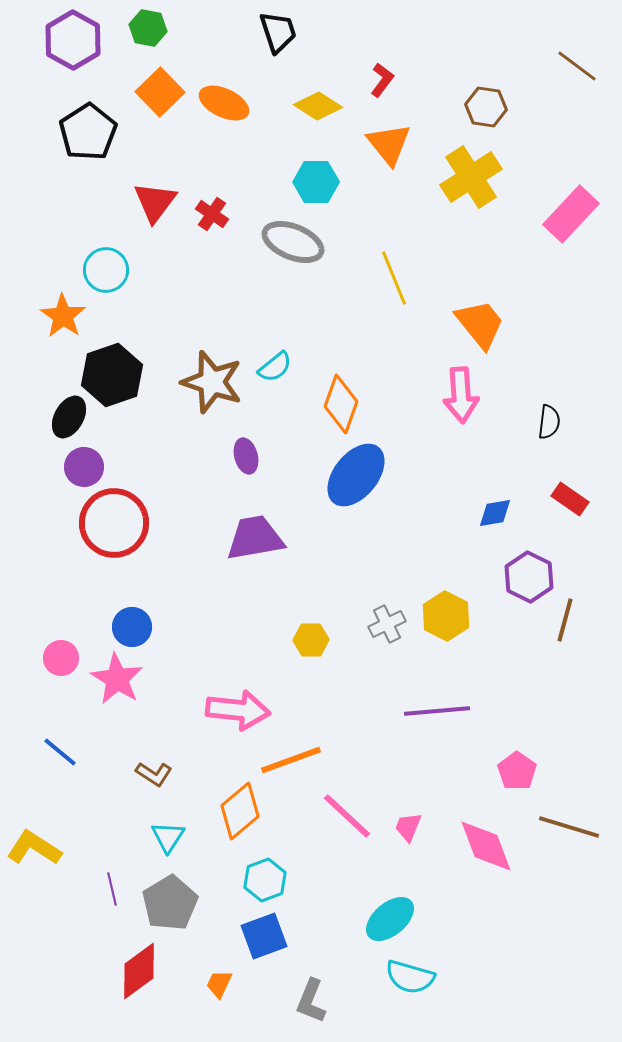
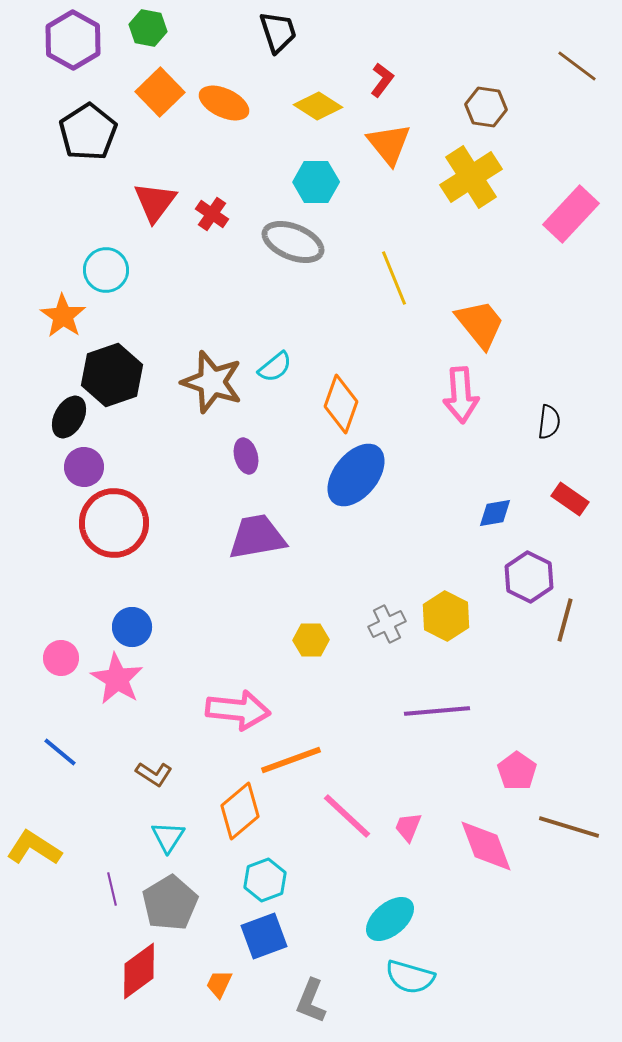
purple trapezoid at (255, 538): moved 2 px right, 1 px up
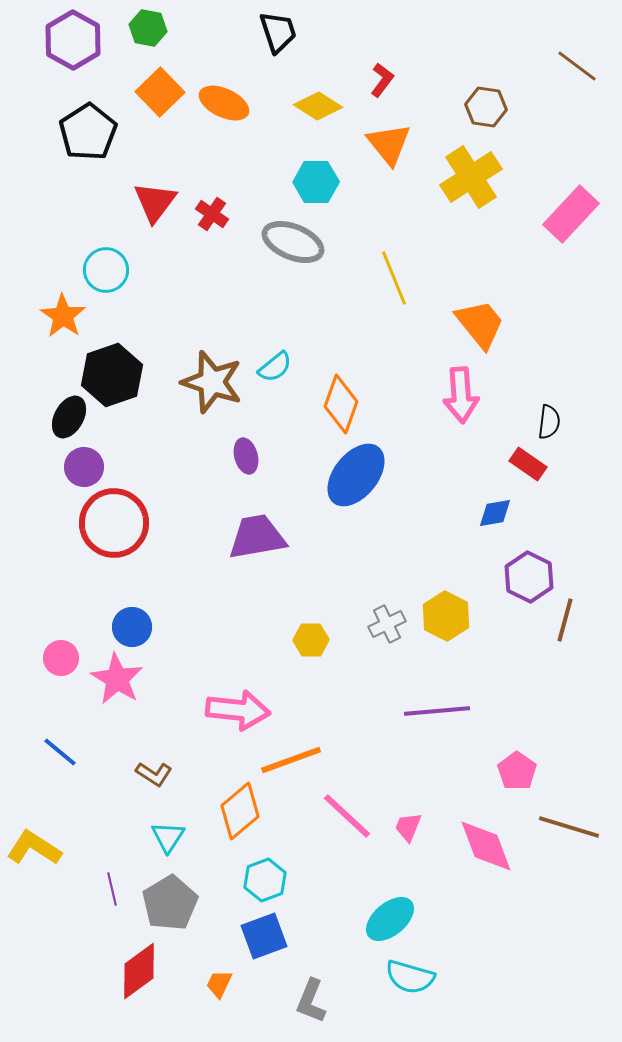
red rectangle at (570, 499): moved 42 px left, 35 px up
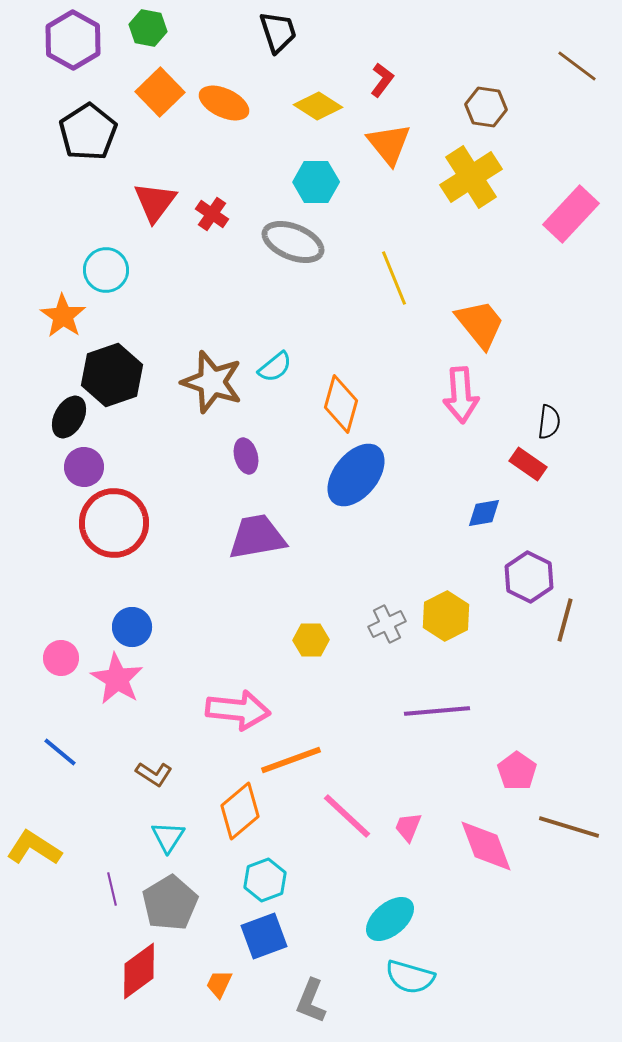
orange diamond at (341, 404): rotated 4 degrees counterclockwise
blue diamond at (495, 513): moved 11 px left
yellow hexagon at (446, 616): rotated 6 degrees clockwise
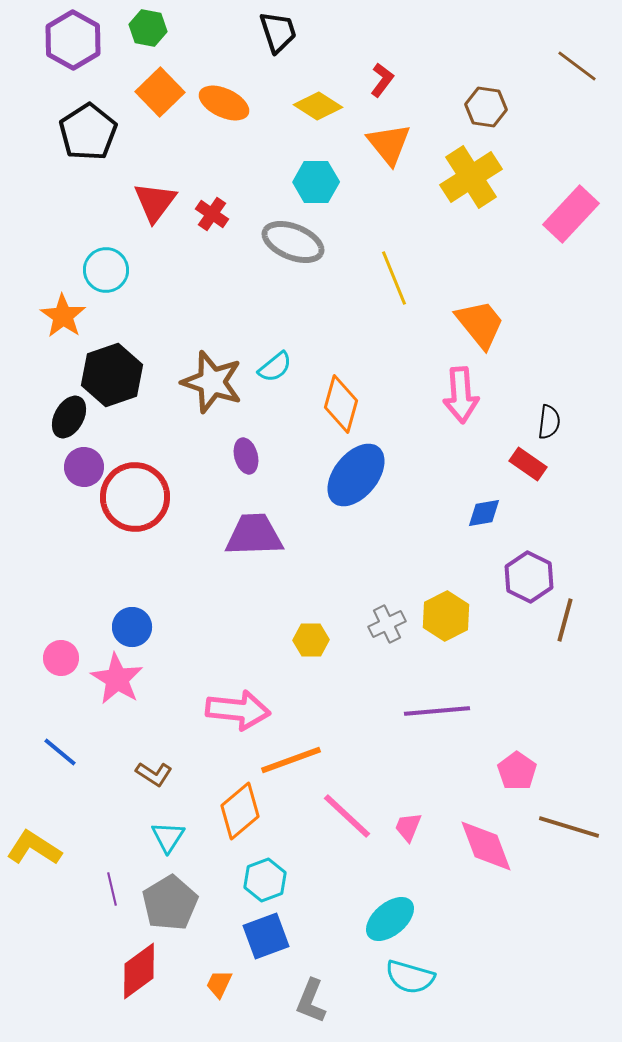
red circle at (114, 523): moved 21 px right, 26 px up
purple trapezoid at (257, 537): moved 3 px left, 2 px up; rotated 8 degrees clockwise
blue square at (264, 936): moved 2 px right
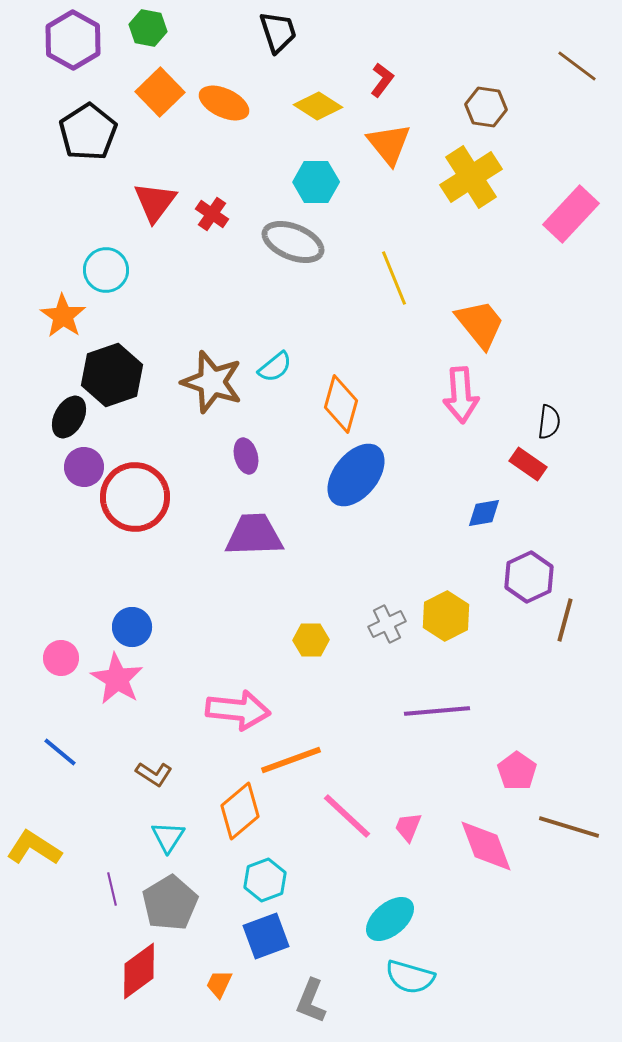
purple hexagon at (529, 577): rotated 9 degrees clockwise
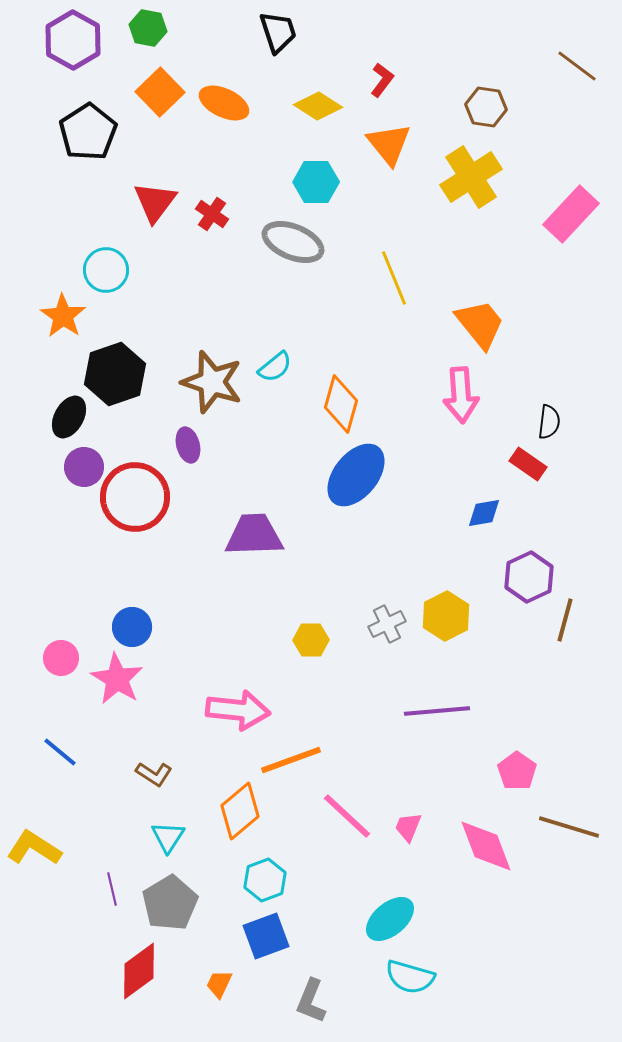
black hexagon at (112, 375): moved 3 px right, 1 px up
purple ellipse at (246, 456): moved 58 px left, 11 px up
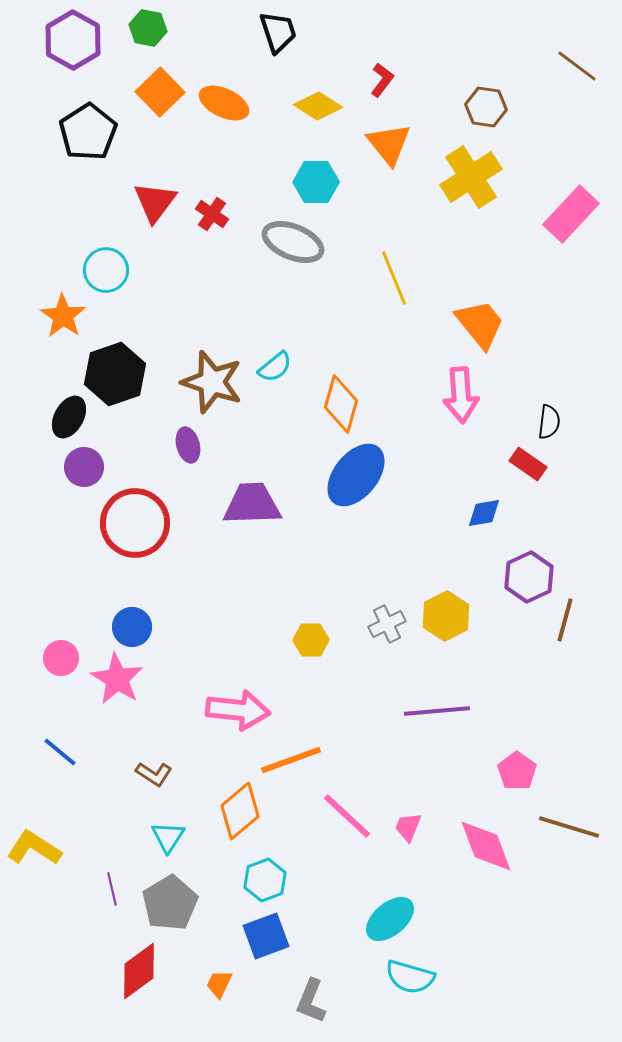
red circle at (135, 497): moved 26 px down
purple trapezoid at (254, 535): moved 2 px left, 31 px up
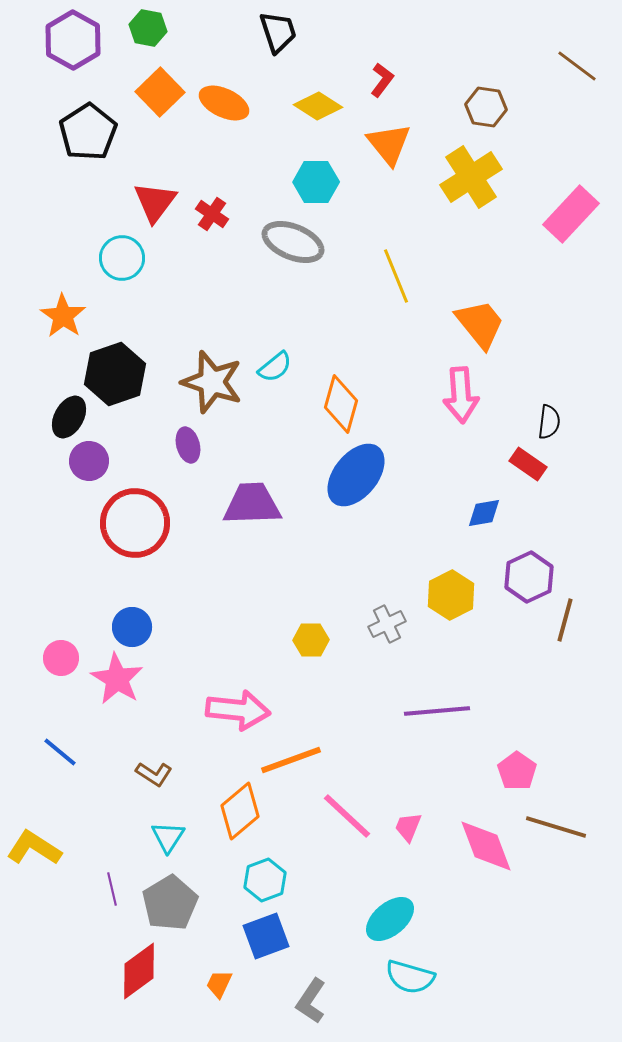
cyan circle at (106, 270): moved 16 px right, 12 px up
yellow line at (394, 278): moved 2 px right, 2 px up
purple circle at (84, 467): moved 5 px right, 6 px up
yellow hexagon at (446, 616): moved 5 px right, 21 px up
brown line at (569, 827): moved 13 px left
gray L-shape at (311, 1001): rotated 12 degrees clockwise
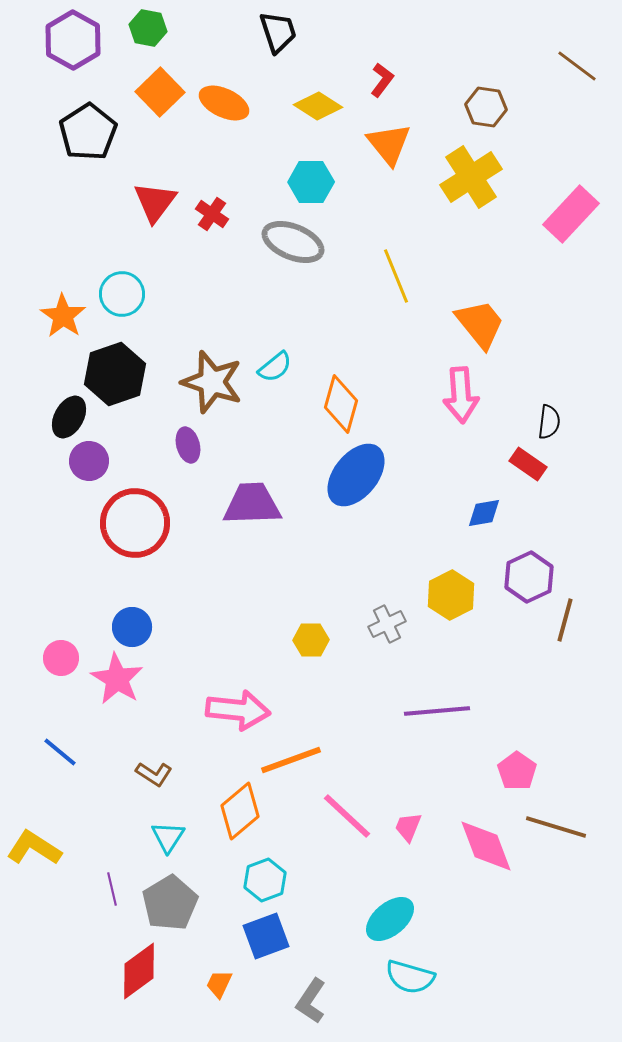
cyan hexagon at (316, 182): moved 5 px left
cyan circle at (122, 258): moved 36 px down
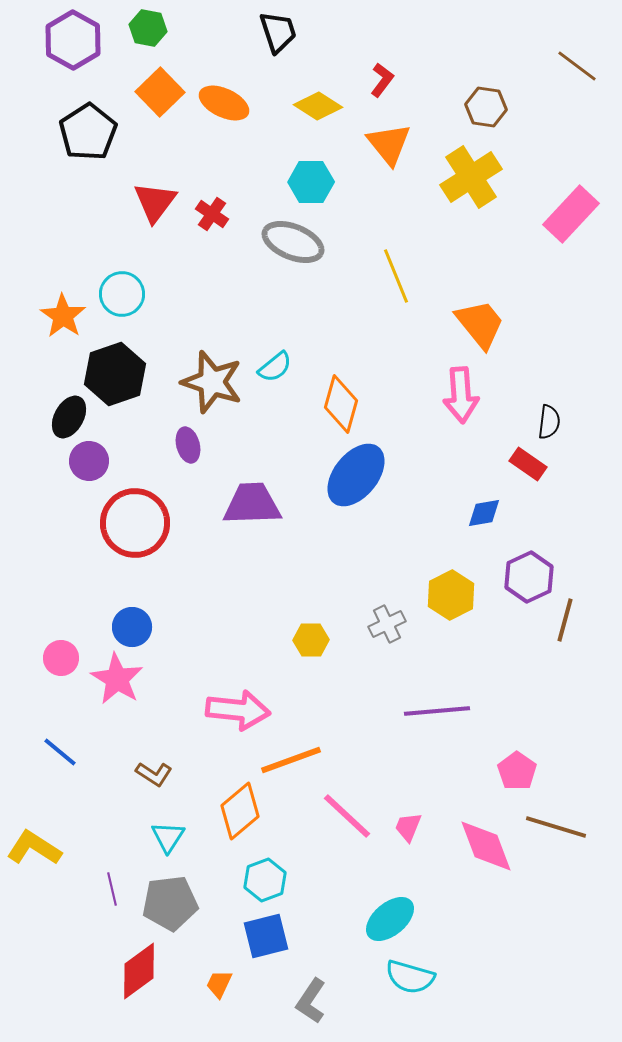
gray pentagon at (170, 903): rotated 24 degrees clockwise
blue square at (266, 936): rotated 6 degrees clockwise
